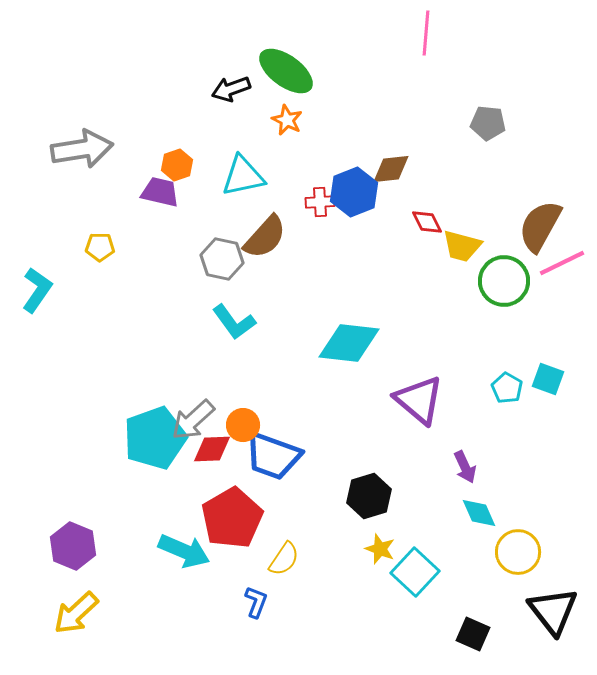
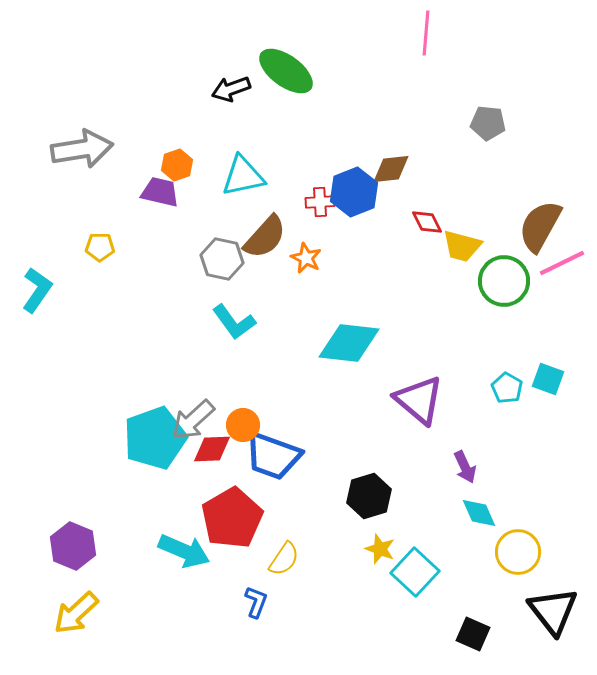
orange star at (287, 120): moved 19 px right, 138 px down
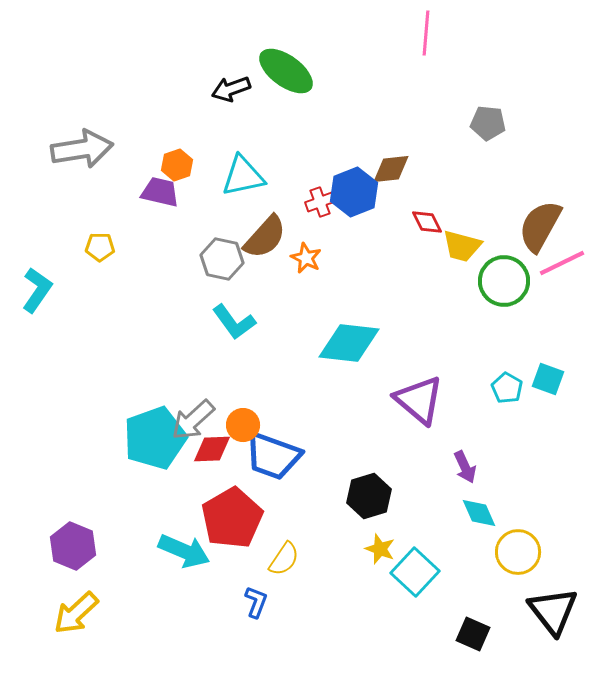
red cross at (320, 202): rotated 16 degrees counterclockwise
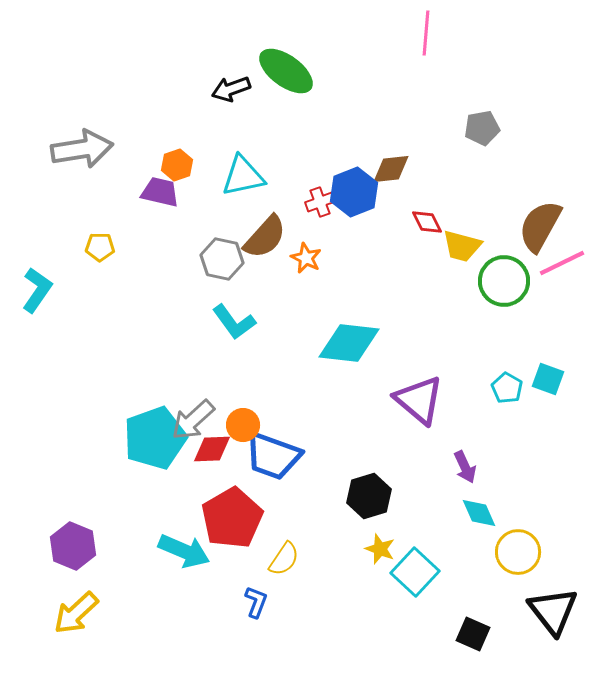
gray pentagon at (488, 123): moved 6 px left, 5 px down; rotated 16 degrees counterclockwise
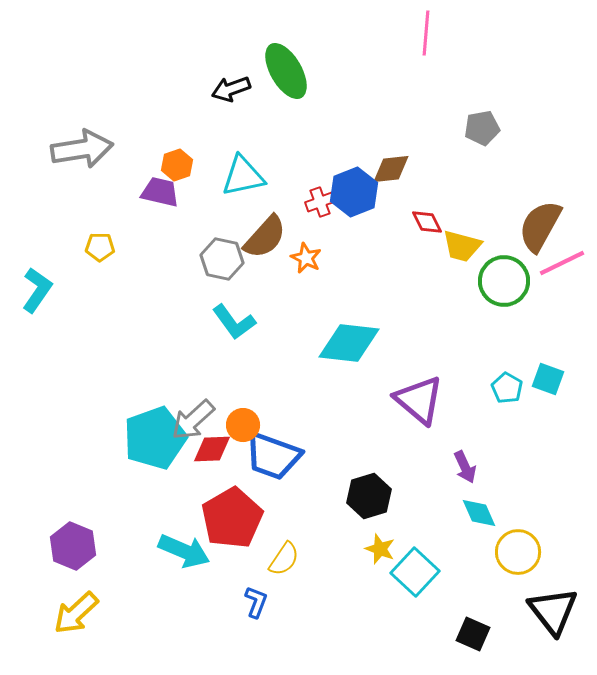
green ellipse at (286, 71): rotated 24 degrees clockwise
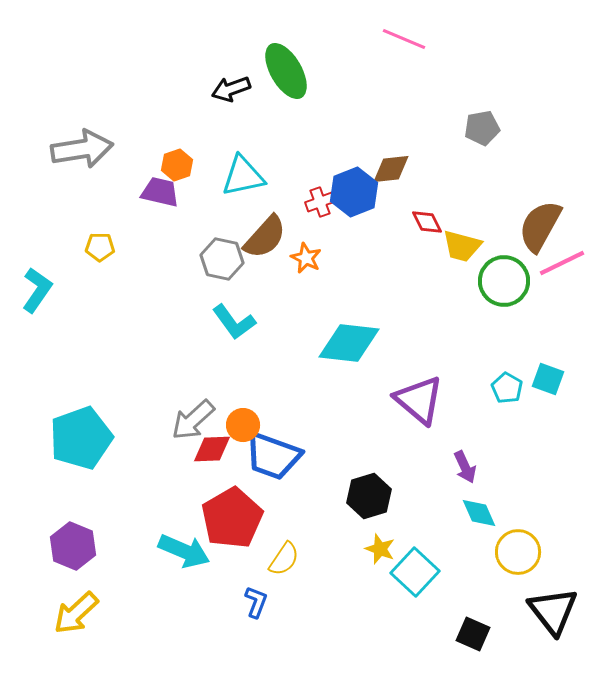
pink line at (426, 33): moved 22 px left, 6 px down; rotated 72 degrees counterclockwise
cyan pentagon at (155, 438): moved 74 px left
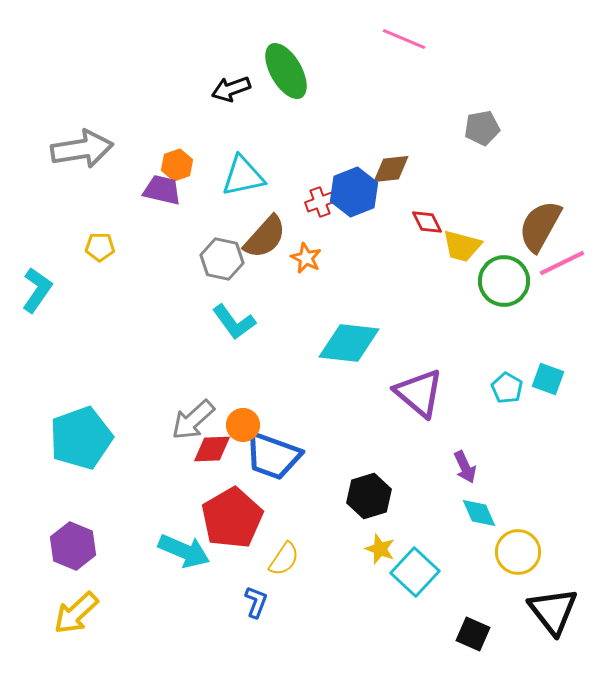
purple trapezoid at (160, 192): moved 2 px right, 2 px up
purple triangle at (419, 400): moved 7 px up
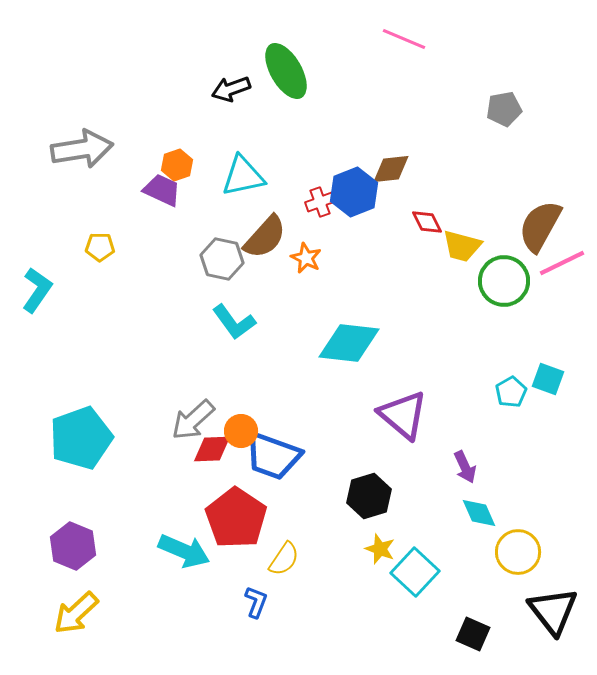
gray pentagon at (482, 128): moved 22 px right, 19 px up
purple trapezoid at (162, 190): rotated 12 degrees clockwise
cyan pentagon at (507, 388): moved 4 px right, 4 px down; rotated 12 degrees clockwise
purple triangle at (419, 393): moved 16 px left, 22 px down
orange circle at (243, 425): moved 2 px left, 6 px down
red pentagon at (232, 518): moved 4 px right; rotated 8 degrees counterclockwise
